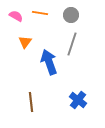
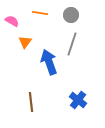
pink semicircle: moved 4 px left, 5 px down
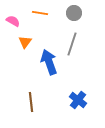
gray circle: moved 3 px right, 2 px up
pink semicircle: moved 1 px right
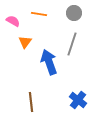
orange line: moved 1 px left, 1 px down
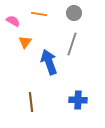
blue cross: rotated 36 degrees counterclockwise
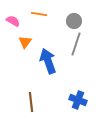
gray circle: moved 8 px down
gray line: moved 4 px right
blue arrow: moved 1 px left, 1 px up
blue cross: rotated 18 degrees clockwise
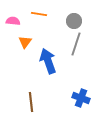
pink semicircle: rotated 24 degrees counterclockwise
blue cross: moved 3 px right, 2 px up
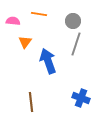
gray circle: moved 1 px left
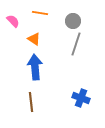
orange line: moved 1 px right, 1 px up
pink semicircle: rotated 40 degrees clockwise
orange triangle: moved 9 px right, 3 px up; rotated 32 degrees counterclockwise
blue arrow: moved 13 px left, 6 px down; rotated 15 degrees clockwise
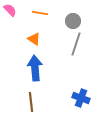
pink semicircle: moved 3 px left, 11 px up
blue arrow: moved 1 px down
